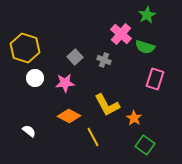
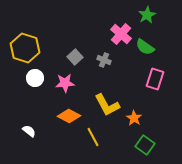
green semicircle: rotated 18 degrees clockwise
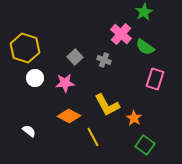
green star: moved 3 px left, 3 px up
